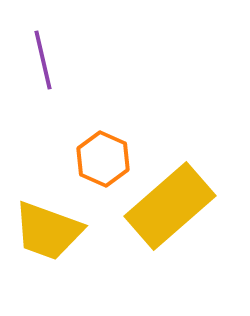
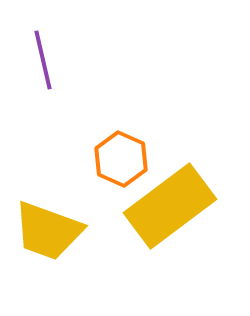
orange hexagon: moved 18 px right
yellow rectangle: rotated 4 degrees clockwise
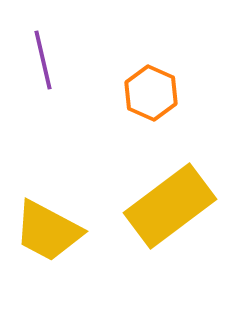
orange hexagon: moved 30 px right, 66 px up
yellow trapezoid: rotated 8 degrees clockwise
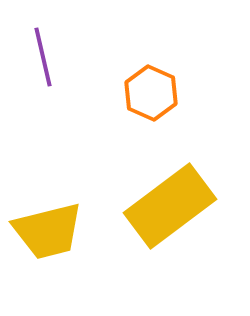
purple line: moved 3 px up
yellow trapezoid: rotated 42 degrees counterclockwise
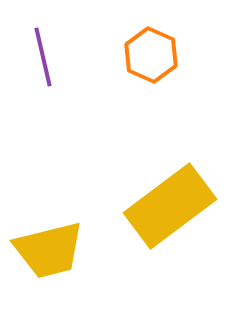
orange hexagon: moved 38 px up
yellow trapezoid: moved 1 px right, 19 px down
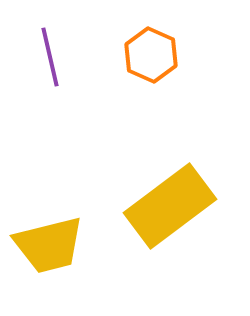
purple line: moved 7 px right
yellow trapezoid: moved 5 px up
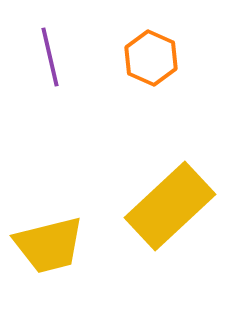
orange hexagon: moved 3 px down
yellow rectangle: rotated 6 degrees counterclockwise
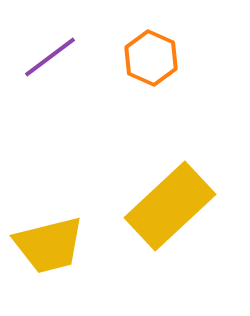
purple line: rotated 66 degrees clockwise
